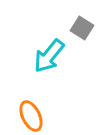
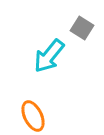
orange ellipse: moved 2 px right
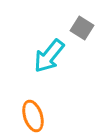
orange ellipse: rotated 8 degrees clockwise
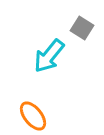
orange ellipse: rotated 20 degrees counterclockwise
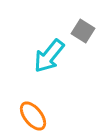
gray square: moved 1 px right, 3 px down
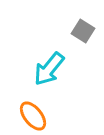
cyan arrow: moved 13 px down
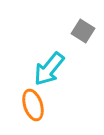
orange ellipse: moved 11 px up; rotated 20 degrees clockwise
